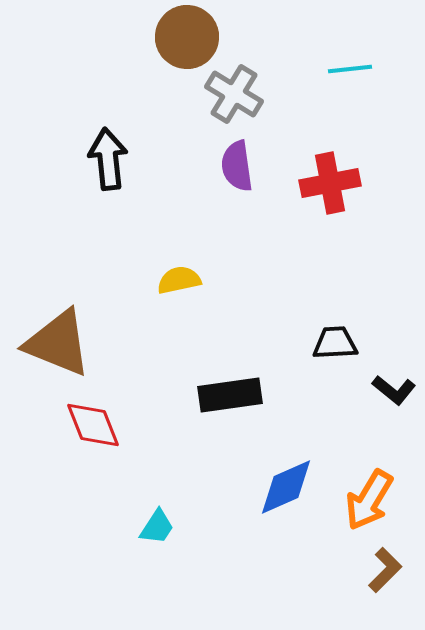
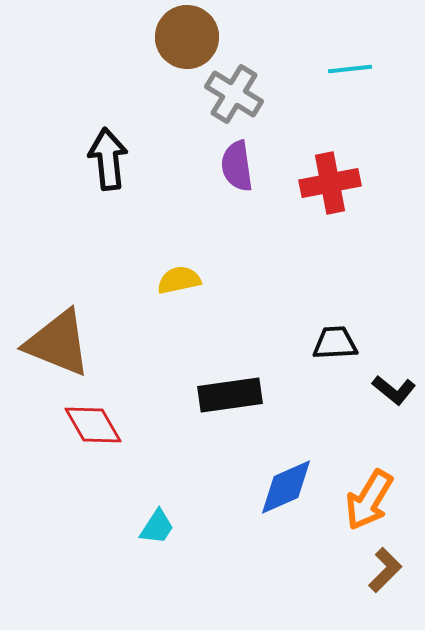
red diamond: rotated 8 degrees counterclockwise
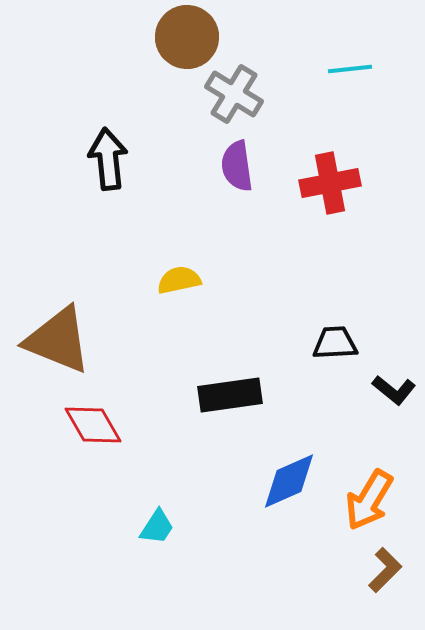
brown triangle: moved 3 px up
blue diamond: moved 3 px right, 6 px up
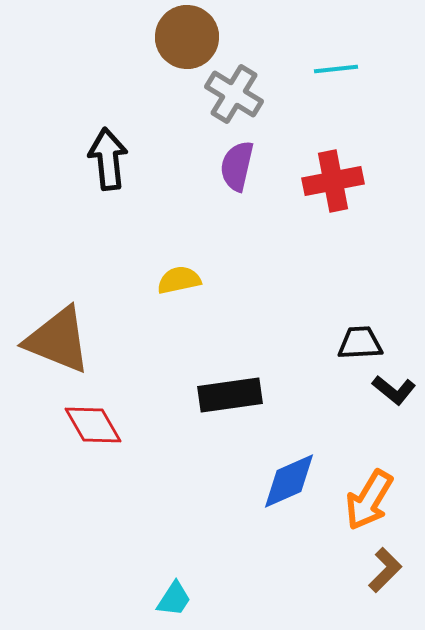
cyan line: moved 14 px left
purple semicircle: rotated 21 degrees clockwise
red cross: moved 3 px right, 2 px up
black trapezoid: moved 25 px right
cyan trapezoid: moved 17 px right, 72 px down
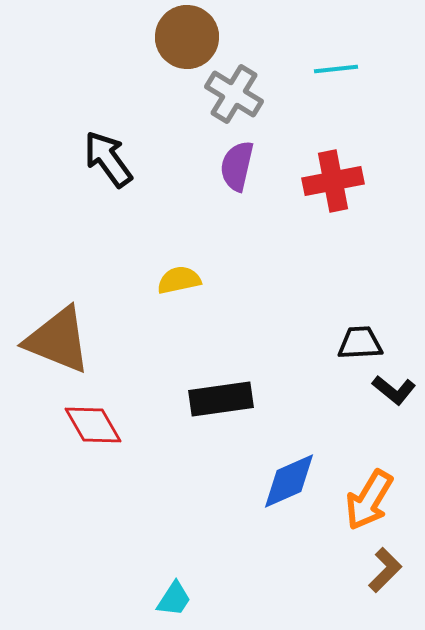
black arrow: rotated 30 degrees counterclockwise
black rectangle: moved 9 px left, 4 px down
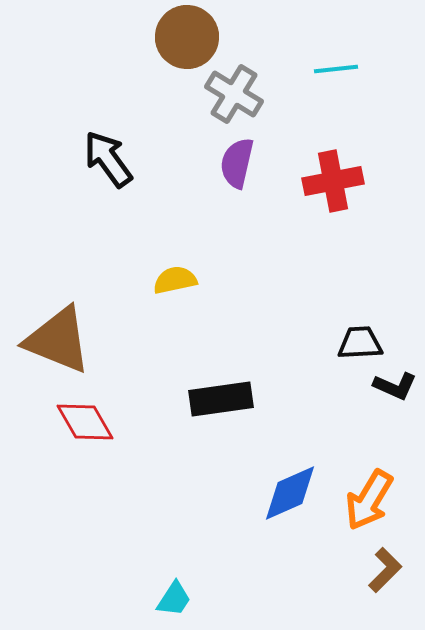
purple semicircle: moved 3 px up
yellow semicircle: moved 4 px left
black L-shape: moved 1 px right, 4 px up; rotated 15 degrees counterclockwise
red diamond: moved 8 px left, 3 px up
blue diamond: moved 1 px right, 12 px down
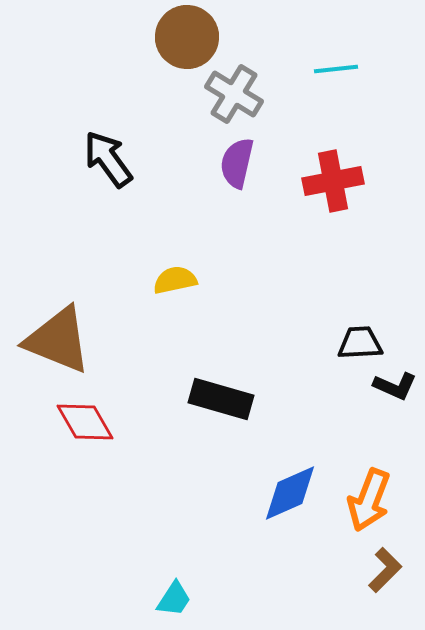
black rectangle: rotated 24 degrees clockwise
orange arrow: rotated 10 degrees counterclockwise
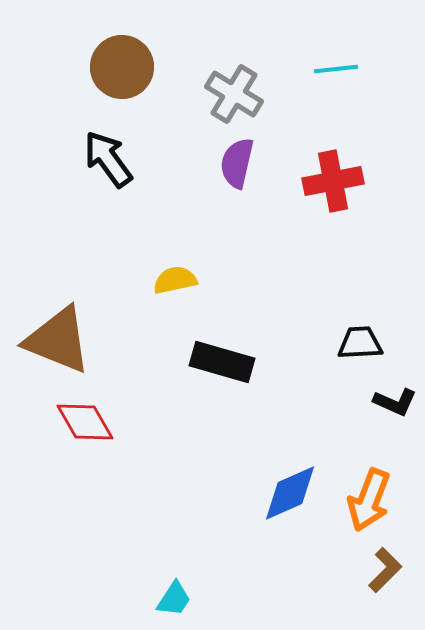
brown circle: moved 65 px left, 30 px down
black L-shape: moved 16 px down
black rectangle: moved 1 px right, 37 px up
